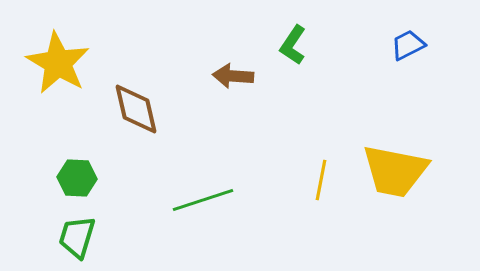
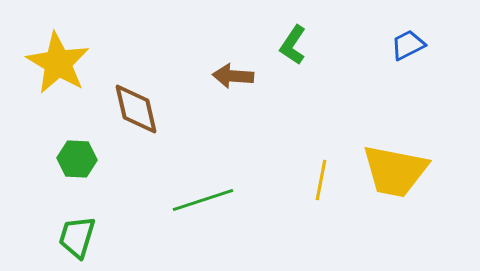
green hexagon: moved 19 px up
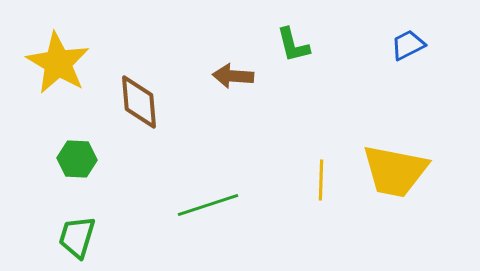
green L-shape: rotated 48 degrees counterclockwise
brown diamond: moved 3 px right, 7 px up; rotated 8 degrees clockwise
yellow line: rotated 9 degrees counterclockwise
green line: moved 5 px right, 5 px down
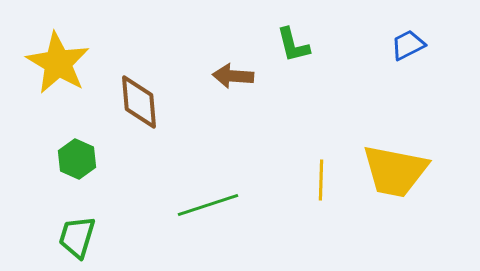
green hexagon: rotated 21 degrees clockwise
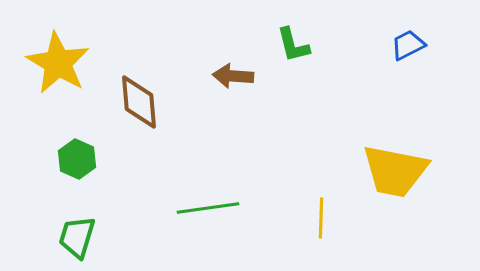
yellow line: moved 38 px down
green line: moved 3 px down; rotated 10 degrees clockwise
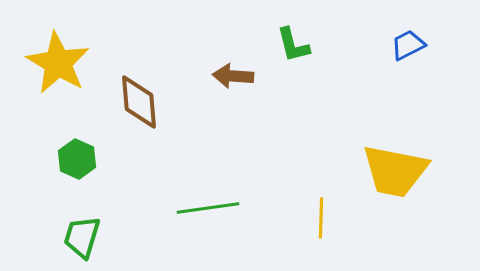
green trapezoid: moved 5 px right
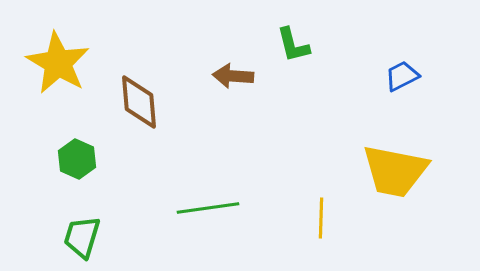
blue trapezoid: moved 6 px left, 31 px down
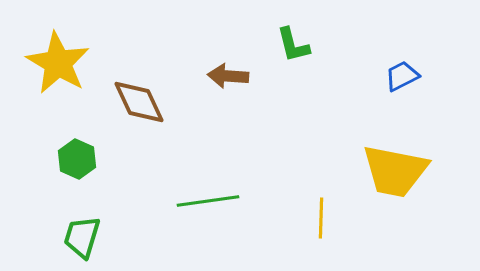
brown arrow: moved 5 px left
brown diamond: rotated 20 degrees counterclockwise
green line: moved 7 px up
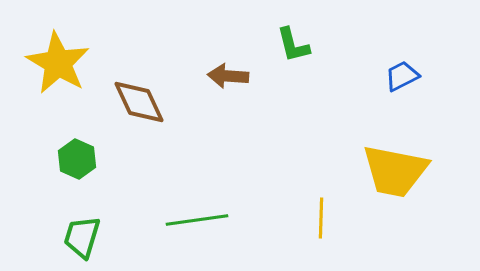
green line: moved 11 px left, 19 px down
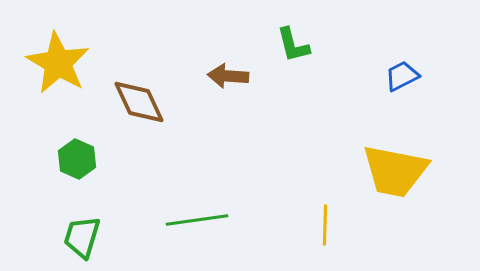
yellow line: moved 4 px right, 7 px down
